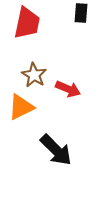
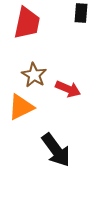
black arrow: rotated 9 degrees clockwise
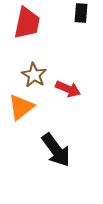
orange triangle: rotated 12 degrees counterclockwise
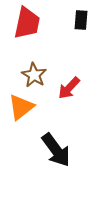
black rectangle: moved 7 px down
red arrow: moved 1 px right, 1 px up; rotated 110 degrees clockwise
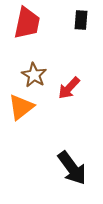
black arrow: moved 16 px right, 18 px down
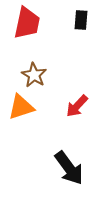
red arrow: moved 8 px right, 18 px down
orange triangle: rotated 20 degrees clockwise
black arrow: moved 3 px left
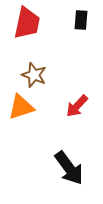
brown star: rotated 10 degrees counterclockwise
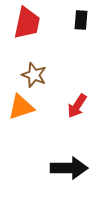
red arrow: rotated 10 degrees counterclockwise
black arrow: rotated 54 degrees counterclockwise
